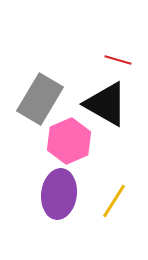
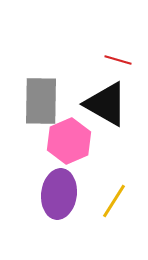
gray rectangle: moved 1 px right, 2 px down; rotated 30 degrees counterclockwise
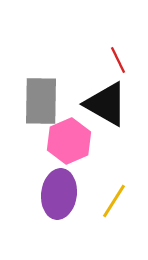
red line: rotated 48 degrees clockwise
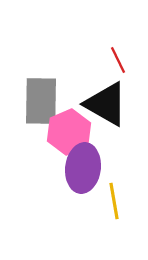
pink hexagon: moved 9 px up
purple ellipse: moved 24 px right, 26 px up
yellow line: rotated 42 degrees counterclockwise
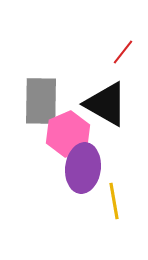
red line: moved 5 px right, 8 px up; rotated 64 degrees clockwise
pink hexagon: moved 1 px left, 2 px down
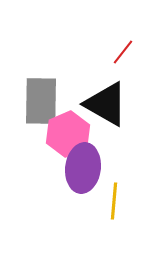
yellow line: rotated 15 degrees clockwise
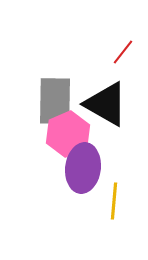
gray rectangle: moved 14 px right
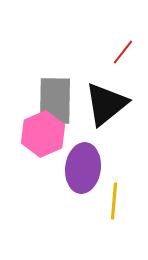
black triangle: rotated 51 degrees clockwise
pink hexagon: moved 25 px left
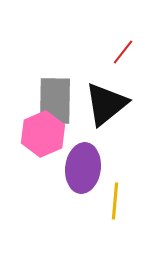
yellow line: moved 1 px right
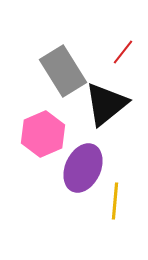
gray rectangle: moved 8 px right, 30 px up; rotated 33 degrees counterclockwise
purple ellipse: rotated 18 degrees clockwise
